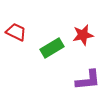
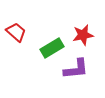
red trapezoid: rotated 15 degrees clockwise
purple L-shape: moved 12 px left, 11 px up
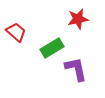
red star: moved 5 px left, 16 px up
purple L-shape: rotated 96 degrees counterclockwise
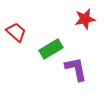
red star: moved 7 px right
green rectangle: moved 1 px left, 1 px down
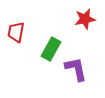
red trapezoid: rotated 120 degrees counterclockwise
green rectangle: rotated 30 degrees counterclockwise
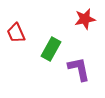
red trapezoid: moved 1 px down; rotated 35 degrees counterclockwise
purple L-shape: moved 3 px right
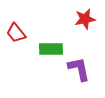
red trapezoid: rotated 15 degrees counterclockwise
green rectangle: rotated 60 degrees clockwise
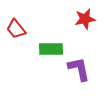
red trapezoid: moved 4 px up
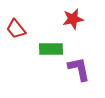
red star: moved 12 px left
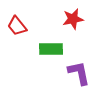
red trapezoid: moved 1 px right, 3 px up
purple L-shape: moved 4 px down
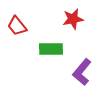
purple L-shape: moved 3 px right, 1 px up; rotated 128 degrees counterclockwise
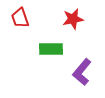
red trapezoid: moved 3 px right, 8 px up; rotated 20 degrees clockwise
